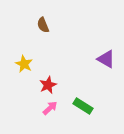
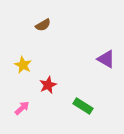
brown semicircle: rotated 98 degrees counterclockwise
yellow star: moved 1 px left, 1 px down
pink arrow: moved 28 px left
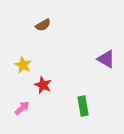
red star: moved 5 px left; rotated 24 degrees counterclockwise
green rectangle: rotated 48 degrees clockwise
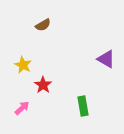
red star: rotated 12 degrees clockwise
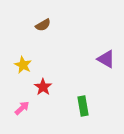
red star: moved 2 px down
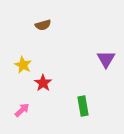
brown semicircle: rotated 14 degrees clockwise
purple triangle: rotated 30 degrees clockwise
red star: moved 4 px up
pink arrow: moved 2 px down
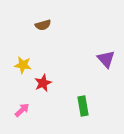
purple triangle: rotated 12 degrees counterclockwise
yellow star: rotated 18 degrees counterclockwise
red star: rotated 12 degrees clockwise
